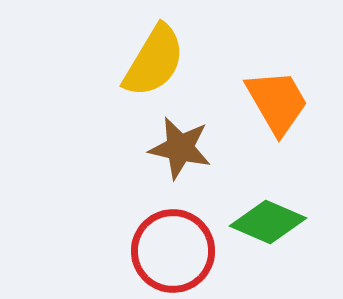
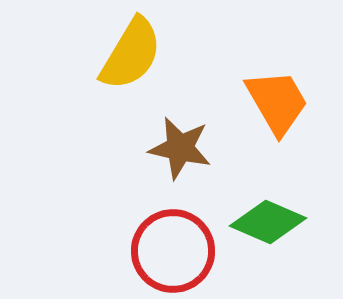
yellow semicircle: moved 23 px left, 7 px up
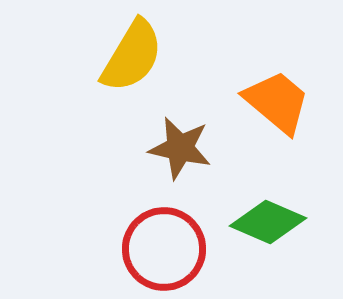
yellow semicircle: moved 1 px right, 2 px down
orange trapezoid: rotated 20 degrees counterclockwise
red circle: moved 9 px left, 2 px up
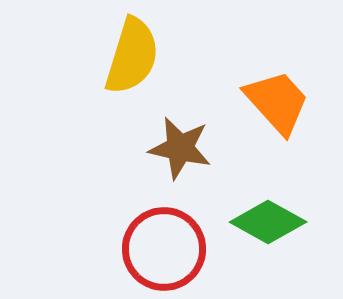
yellow semicircle: rotated 14 degrees counterclockwise
orange trapezoid: rotated 8 degrees clockwise
green diamond: rotated 6 degrees clockwise
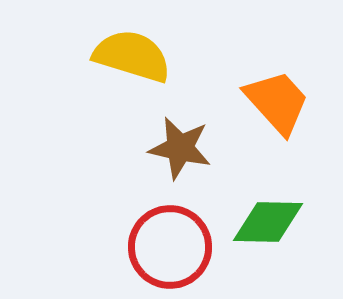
yellow semicircle: rotated 90 degrees counterclockwise
green diamond: rotated 28 degrees counterclockwise
red circle: moved 6 px right, 2 px up
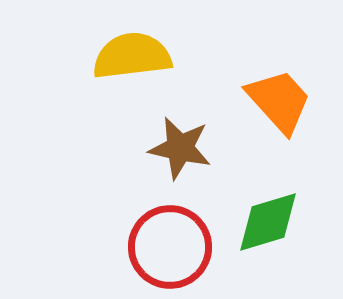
yellow semicircle: rotated 24 degrees counterclockwise
orange trapezoid: moved 2 px right, 1 px up
green diamond: rotated 18 degrees counterclockwise
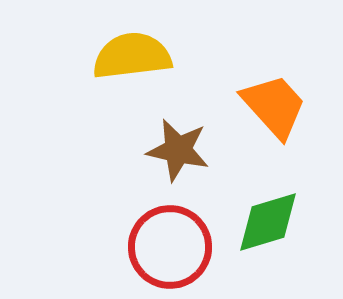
orange trapezoid: moved 5 px left, 5 px down
brown star: moved 2 px left, 2 px down
